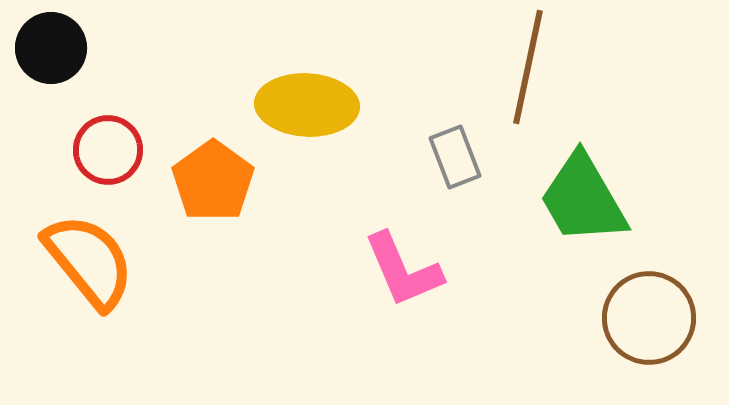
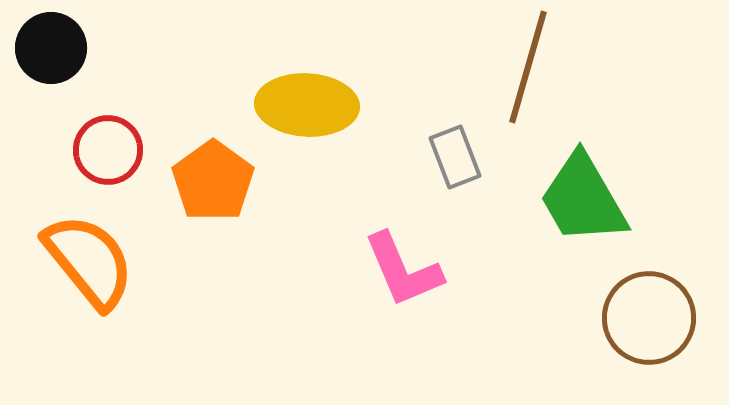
brown line: rotated 4 degrees clockwise
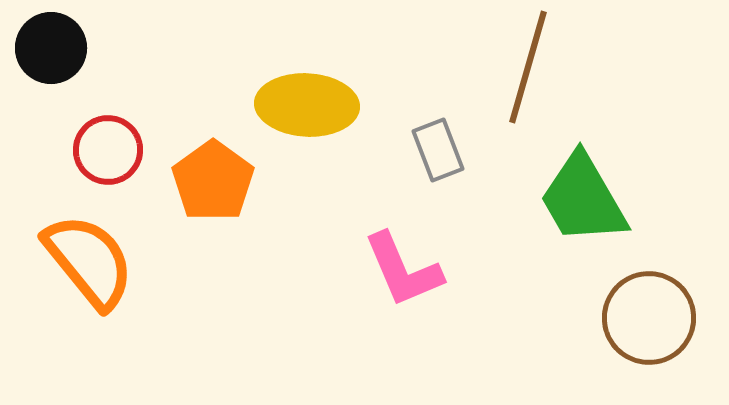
gray rectangle: moved 17 px left, 7 px up
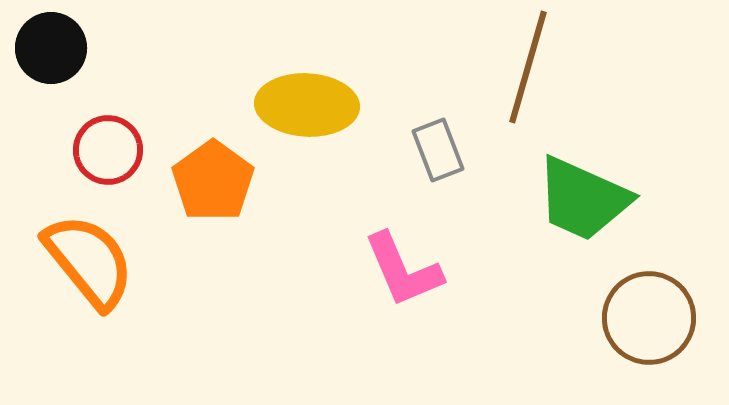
green trapezoid: rotated 36 degrees counterclockwise
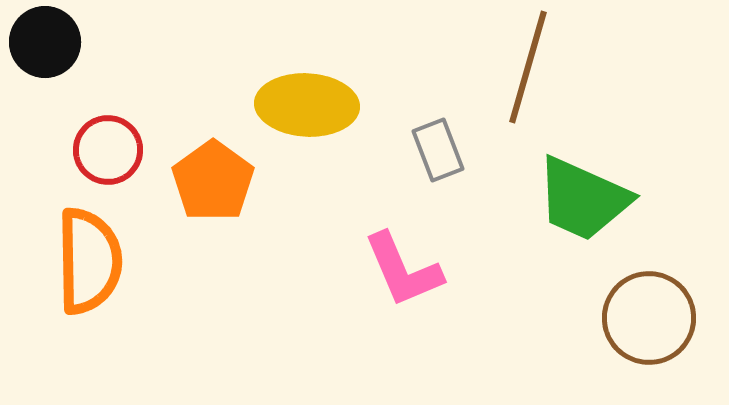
black circle: moved 6 px left, 6 px up
orange semicircle: rotated 38 degrees clockwise
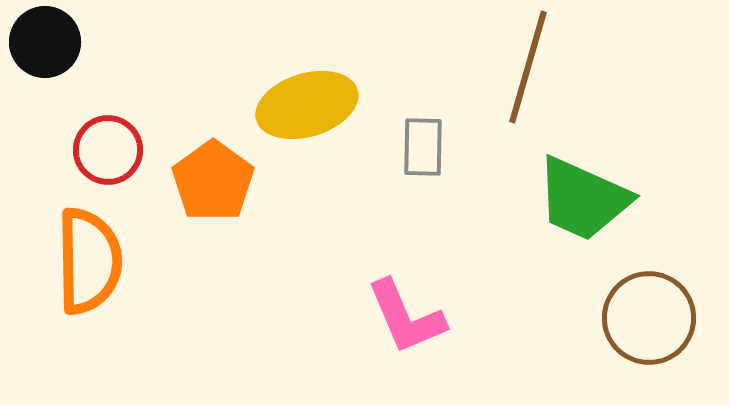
yellow ellipse: rotated 20 degrees counterclockwise
gray rectangle: moved 15 px left, 3 px up; rotated 22 degrees clockwise
pink L-shape: moved 3 px right, 47 px down
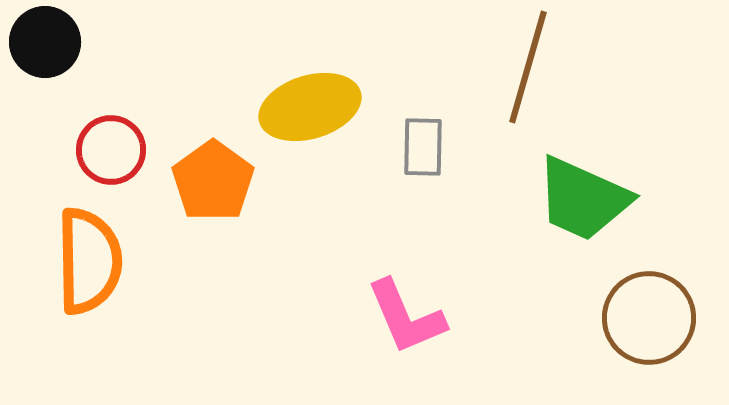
yellow ellipse: moved 3 px right, 2 px down
red circle: moved 3 px right
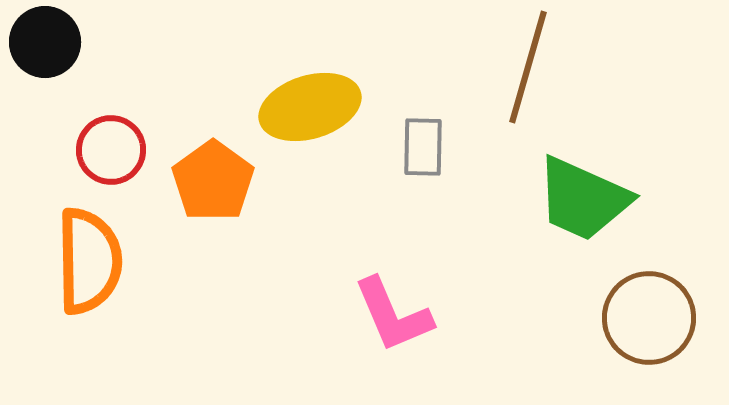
pink L-shape: moved 13 px left, 2 px up
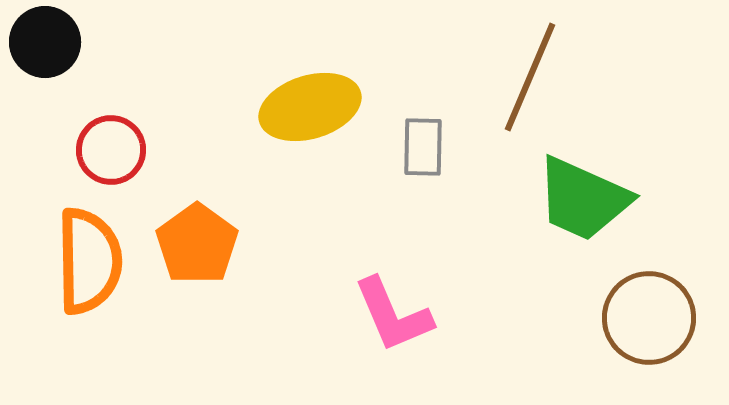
brown line: moved 2 px right, 10 px down; rotated 7 degrees clockwise
orange pentagon: moved 16 px left, 63 px down
